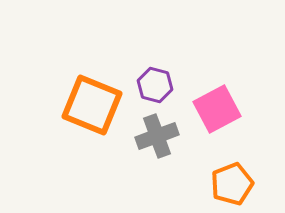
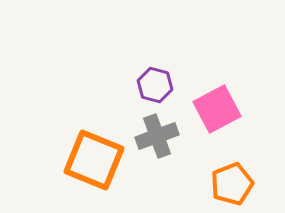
orange square: moved 2 px right, 55 px down
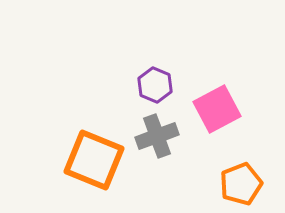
purple hexagon: rotated 8 degrees clockwise
orange pentagon: moved 9 px right
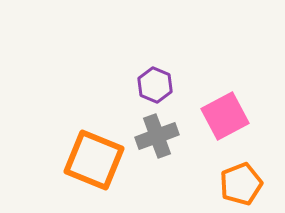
pink square: moved 8 px right, 7 px down
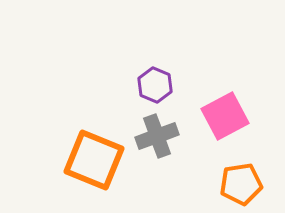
orange pentagon: rotated 12 degrees clockwise
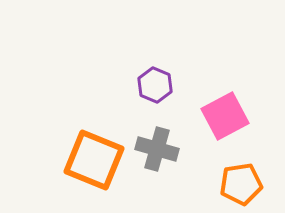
gray cross: moved 13 px down; rotated 36 degrees clockwise
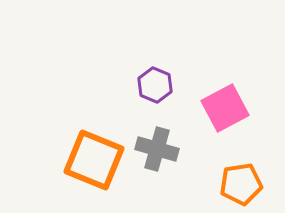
pink square: moved 8 px up
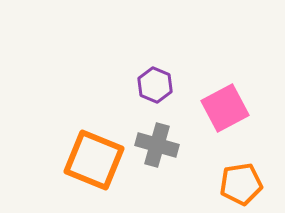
gray cross: moved 4 px up
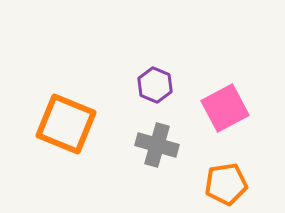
orange square: moved 28 px left, 36 px up
orange pentagon: moved 15 px left
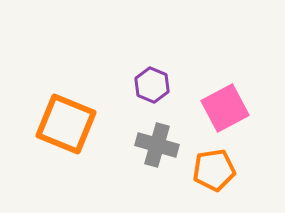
purple hexagon: moved 3 px left
orange pentagon: moved 12 px left, 14 px up
